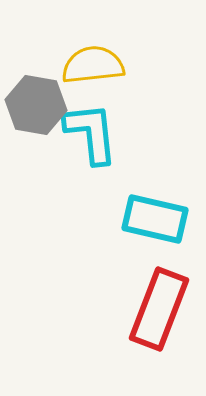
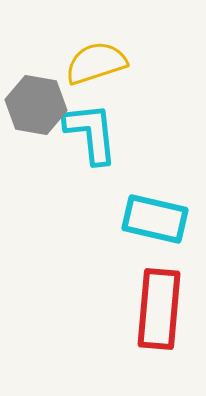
yellow semicircle: moved 3 px right, 2 px up; rotated 12 degrees counterclockwise
red rectangle: rotated 16 degrees counterclockwise
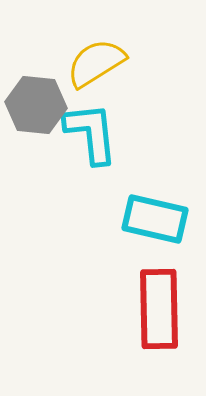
yellow semicircle: rotated 14 degrees counterclockwise
gray hexagon: rotated 4 degrees counterclockwise
red rectangle: rotated 6 degrees counterclockwise
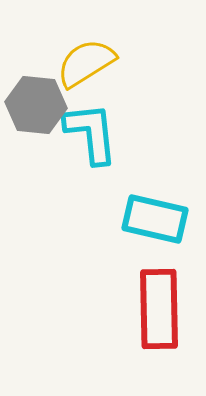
yellow semicircle: moved 10 px left
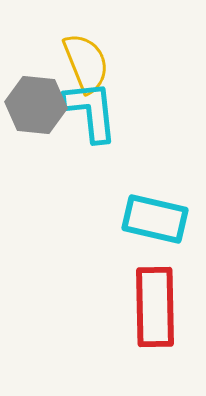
yellow semicircle: rotated 100 degrees clockwise
cyan L-shape: moved 22 px up
red rectangle: moved 4 px left, 2 px up
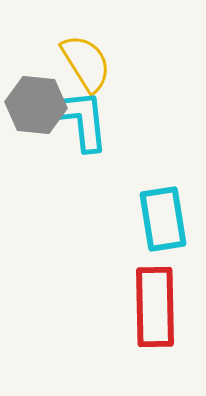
yellow semicircle: rotated 10 degrees counterclockwise
cyan L-shape: moved 9 px left, 9 px down
cyan rectangle: moved 8 px right; rotated 68 degrees clockwise
